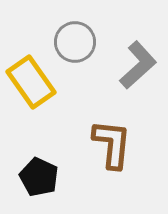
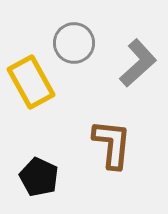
gray circle: moved 1 px left, 1 px down
gray L-shape: moved 2 px up
yellow rectangle: rotated 6 degrees clockwise
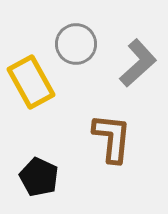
gray circle: moved 2 px right, 1 px down
brown L-shape: moved 6 px up
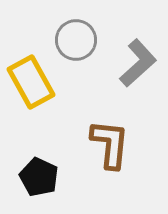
gray circle: moved 4 px up
brown L-shape: moved 2 px left, 6 px down
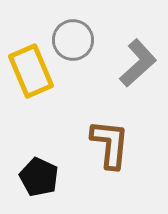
gray circle: moved 3 px left
yellow rectangle: moved 11 px up; rotated 6 degrees clockwise
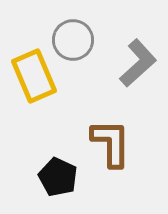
yellow rectangle: moved 3 px right, 5 px down
brown L-shape: moved 1 px right, 1 px up; rotated 6 degrees counterclockwise
black pentagon: moved 19 px right
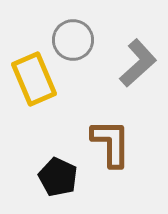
yellow rectangle: moved 3 px down
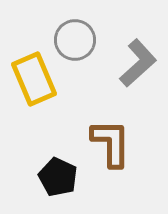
gray circle: moved 2 px right
